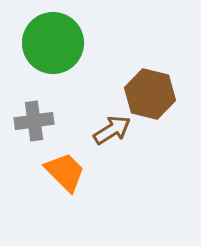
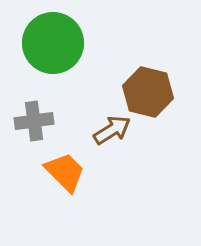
brown hexagon: moved 2 px left, 2 px up
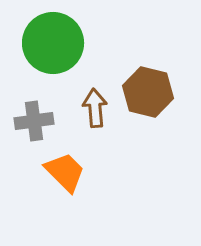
brown arrow: moved 17 px left, 22 px up; rotated 63 degrees counterclockwise
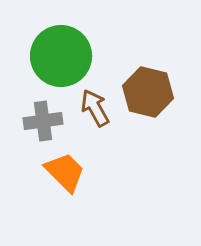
green circle: moved 8 px right, 13 px down
brown arrow: rotated 24 degrees counterclockwise
gray cross: moved 9 px right
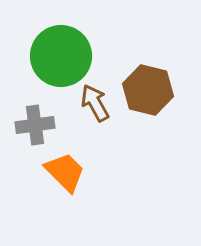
brown hexagon: moved 2 px up
brown arrow: moved 5 px up
gray cross: moved 8 px left, 4 px down
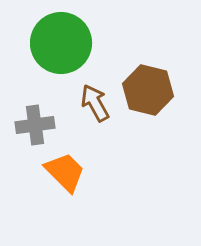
green circle: moved 13 px up
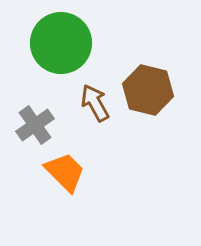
gray cross: rotated 27 degrees counterclockwise
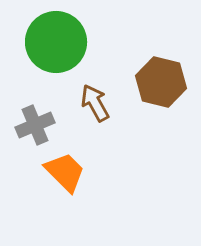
green circle: moved 5 px left, 1 px up
brown hexagon: moved 13 px right, 8 px up
gray cross: rotated 12 degrees clockwise
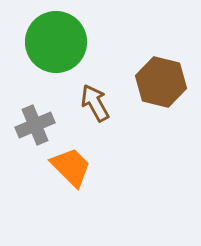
orange trapezoid: moved 6 px right, 5 px up
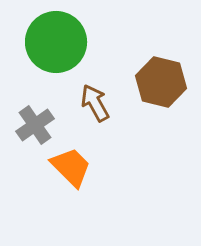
gray cross: rotated 12 degrees counterclockwise
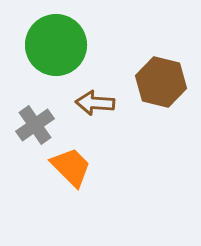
green circle: moved 3 px down
brown arrow: rotated 57 degrees counterclockwise
